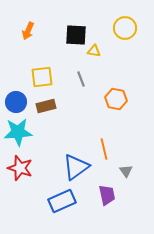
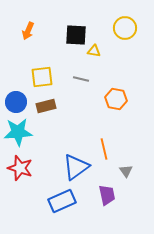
gray line: rotated 56 degrees counterclockwise
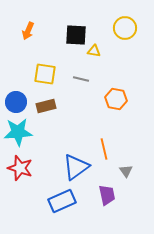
yellow square: moved 3 px right, 3 px up; rotated 15 degrees clockwise
